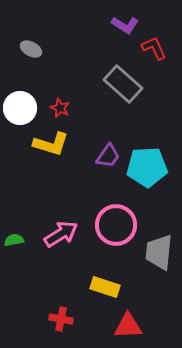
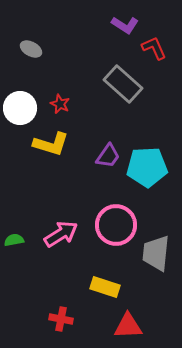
red star: moved 4 px up
gray trapezoid: moved 3 px left, 1 px down
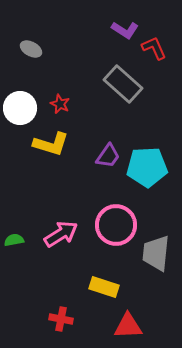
purple L-shape: moved 5 px down
yellow rectangle: moved 1 px left
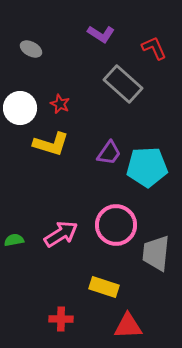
purple L-shape: moved 24 px left, 4 px down
purple trapezoid: moved 1 px right, 3 px up
red cross: rotated 10 degrees counterclockwise
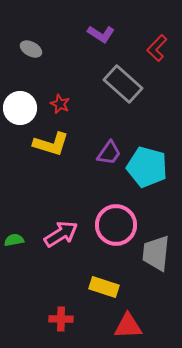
red L-shape: moved 3 px right; rotated 112 degrees counterclockwise
cyan pentagon: rotated 18 degrees clockwise
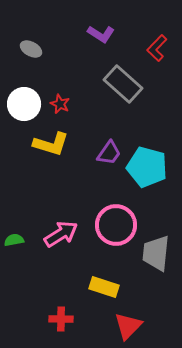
white circle: moved 4 px right, 4 px up
red triangle: rotated 44 degrees counterclockwise
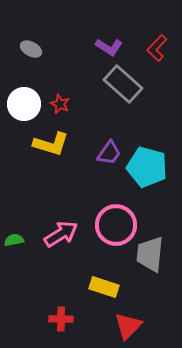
purple L-shape: moved 8 px right, 13 px down
gray trapezoid: moved 6 px left, 1 px down
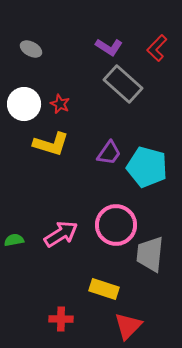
yellow rectangle: moved 2 px down
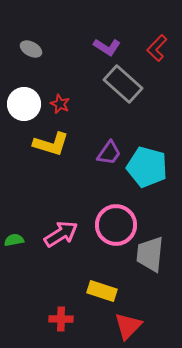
purple L-shape: moved 2 px left
yellow rectangle: moved 2 px left, 2 px down
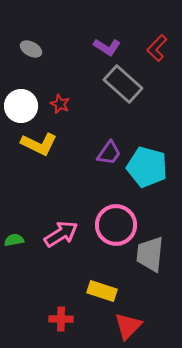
white circle: moved 3 px left, 2 px down
yellow L-shape: moved 12 px left; rotated 9 degrees clockwise
